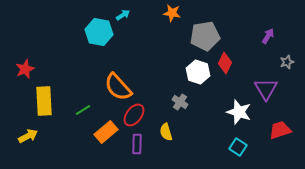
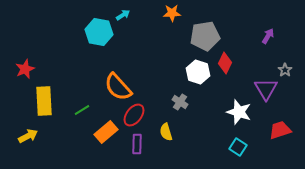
orange star: rotated 12 degrees counterclockwise
gray star: moved 2 px left, 8 px down; rotated 16 degrees counterclockwise
green line: moved 1 px left
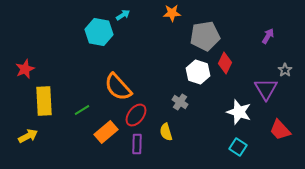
red ellipse: moved 2 px right
red trapezoid: rotated 115 degrees counterclockwise
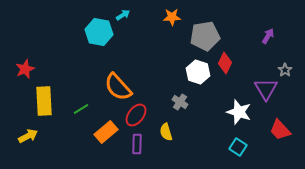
orange star: moved 4 px down
green line: moved 1 px left, 1 px up
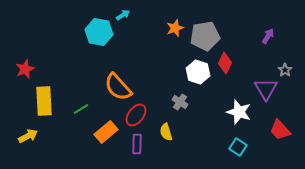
orange star: moved 3 px right, 11 px down; rotated 18 degrees counterclockwise
